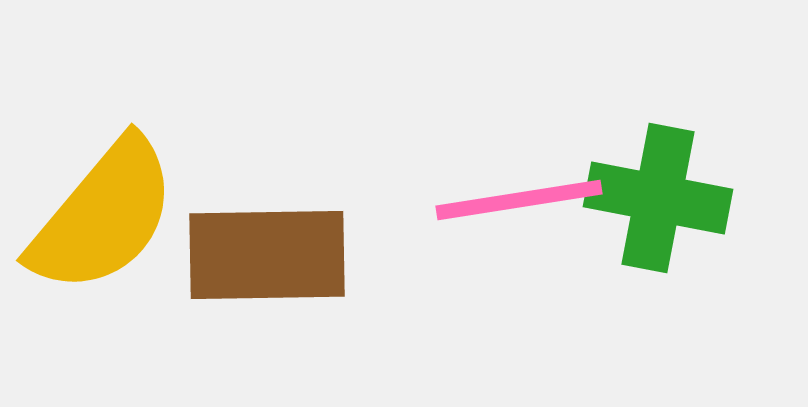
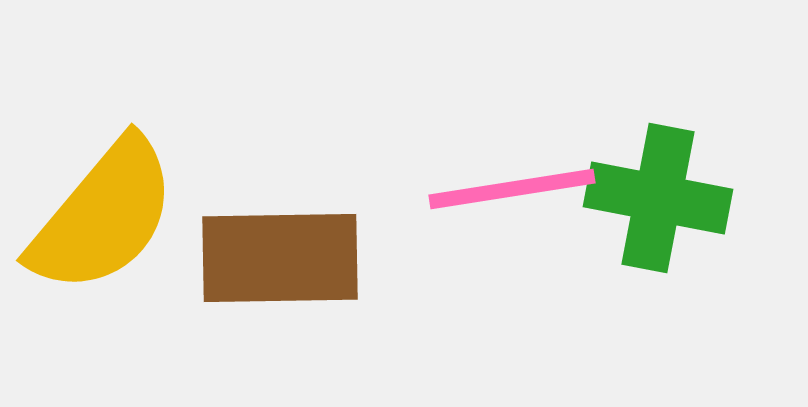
pink line: moved 7 px left, 11 px up
brown rectangle: moved 13 px right, 3 px down
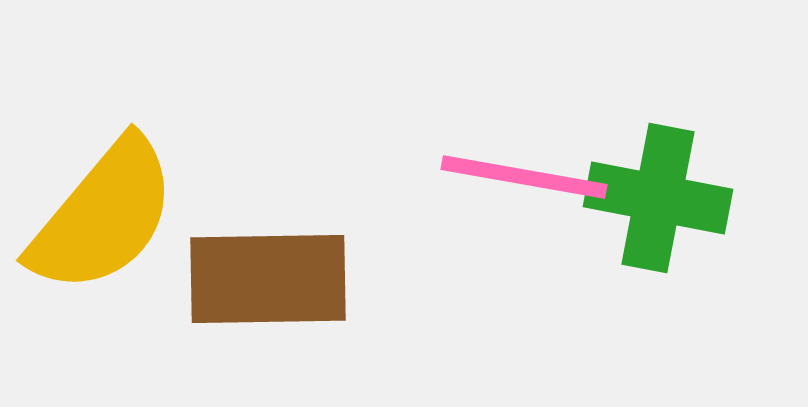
pink line: moved 12 px right, 12 px up; rotated 19 degrees clockwise
brown rectangle: moved 12 px left, 21 px down
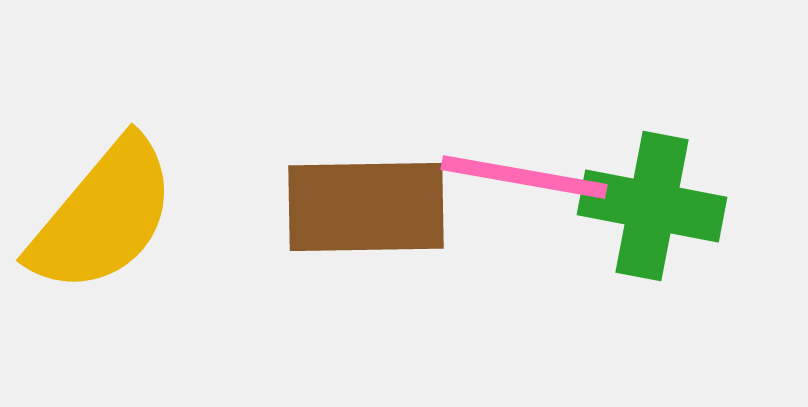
green cross: moved 6 px left, 8 px down
brown rectangle: moved 98 px right, 72 px up
